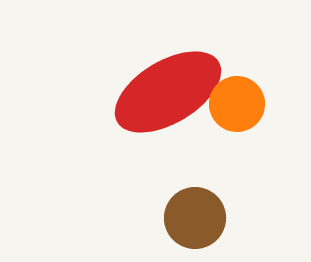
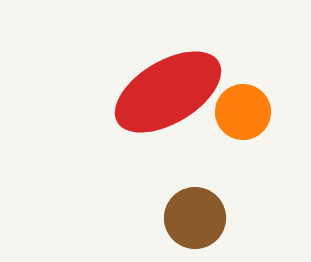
orange circle: moved 6 px right, 8 px down
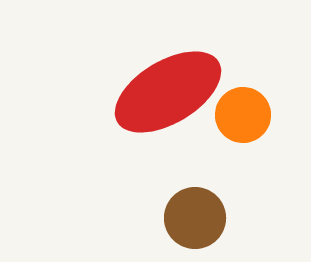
orange circle: moved 3 px down
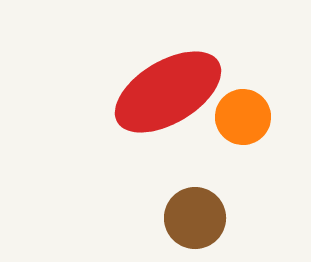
orange circle: moved 2 px down
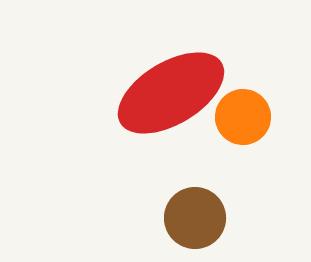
red ellipse: moved 3 px right, 1 px down
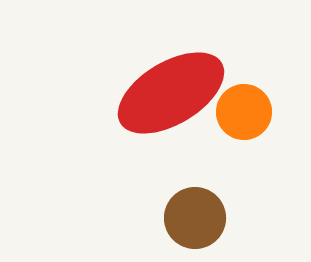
orange circle: moved 1 px right, 5 px up
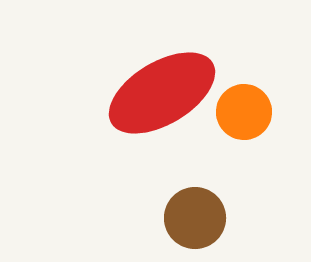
red ellipse: moved 9 px left
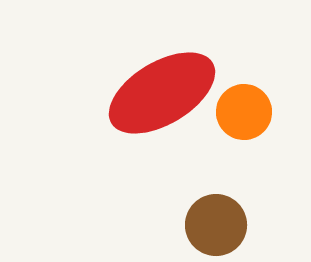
brown circle: moved 21 px right, 7 px down
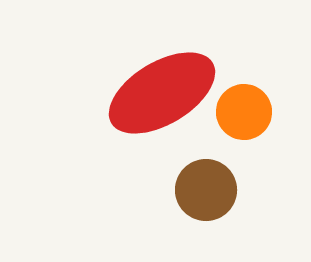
brown circle: moved 10 px left, 35 px up
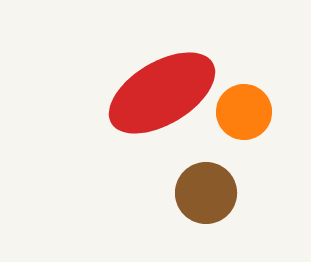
brown circle: moved 3 px down
